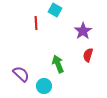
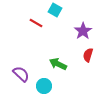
red line: rotated 56 degrees counterclockwise
green arrow: rotated 42 degrees counterclockwise
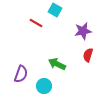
purple star: rotated 24 degrees clockwise
green arrow: moved 1 px left
purple semicircle: rotated 66 degrees clockwise
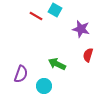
red line: moved 7 px up
purple star: moved 2 px left, 2 px up; rotated 24 degrees clockwise
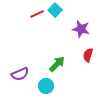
cyan square: rotated 16 degrees clockwise
red line: moved 1 px right, 2 px up; rotated 56 degrees counterclockwise
green arrow: rotated 108 degrees clockwise
purple semicircle: moved 1 px left; rotated 48 degrees clockwise
cyan circle: moved 2 px right
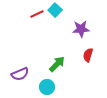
purple star: rotated 18 degrees counterclockwise
cyan circle: moved 1 px right, 1 px down
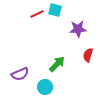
cyan square: rotated 32 degrees counterclockwise
purple star: moved 3 px left
cyan circle: moved 2 px left
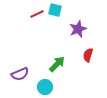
purple star: rotated 18 degrees counterclockwise
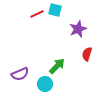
red semicircle: moved 1 px left, 1 px up
green arrow: moved 2 px down
cyan circle: moved 3 px up
